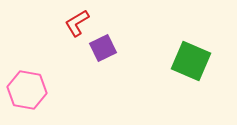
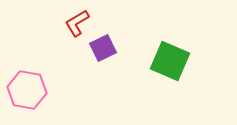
green square: moved 21 px left
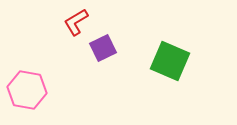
red L-shape: moved 1 px left, 1 px up
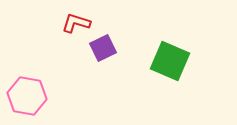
red L-shape: moved 1 px down; rotated 48 degrees clockwise
pink hexagon: moved 6 px down
